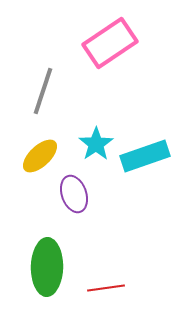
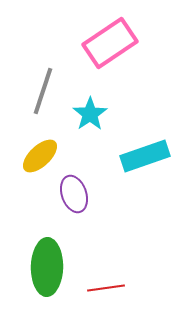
cyan star: moved 6 px left, 30 px up
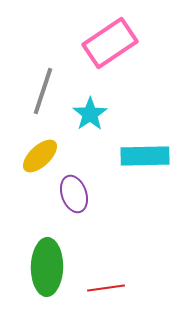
cyan rectangle: rotated 18 degrees clockwise
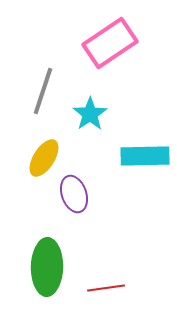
yellow ellipse: moved 4 px right, 2 px down; rotated 15 degrees counterclockwise
